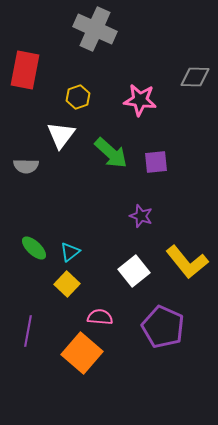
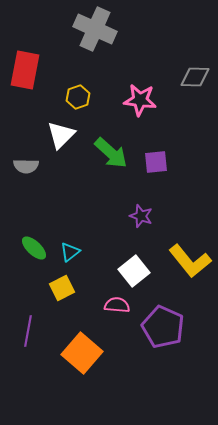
white triangle: rotated 8 degrees clockwise
yellow L-shape: moved 3 px right, 1 px up
yellow square: moved 5 px left, 4 px down; rotated 20 degrees clockwise
pink semicircle: moved 17 px right, 12 px up
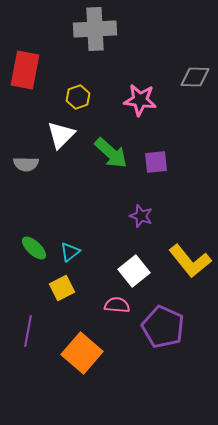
gray cross: rotated 27 degrees counterclockwise
gray semicircle: moved 2 px up
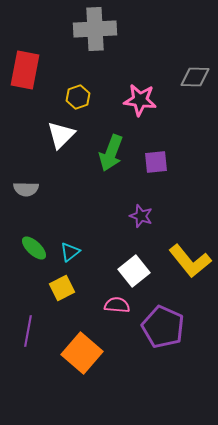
green arrow: rotated 69 degrees clockwise
gray semicircle: moved 25 px down
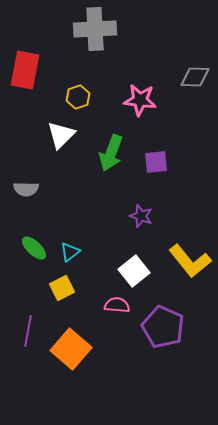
orange square: moved 11 px left, 4 px up
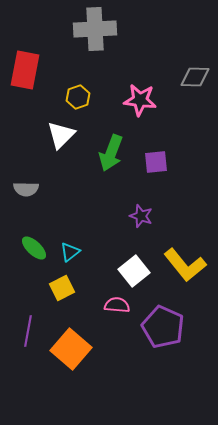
yellow L-shape: moved 5 px left, 4 px down
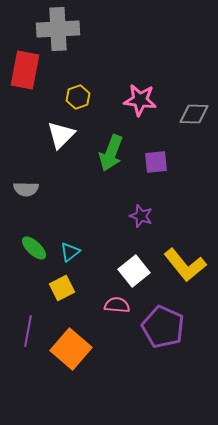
gray cross: moved 37 px left
gray diamond: moved 1 px left, 37 px down
